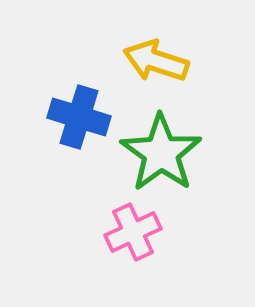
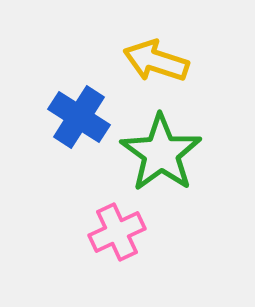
blue cross: rotated 16 degrees clockwise
pink cross: moved 16 px left
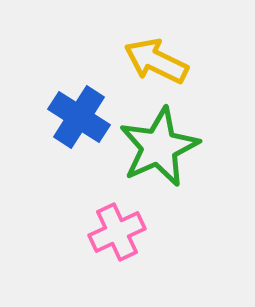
yellow arrow: rotated 8 degrees clockwise
green star: moved 2 px left, 6 px up; rotated 12 degrees clockwise
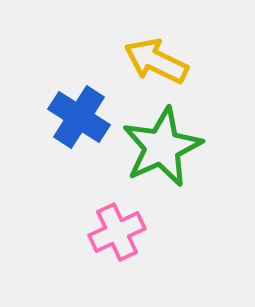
green star: moved 3 px right
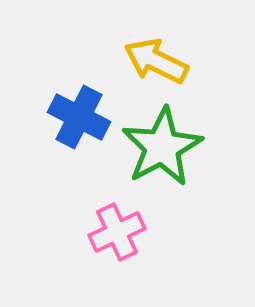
blue cross: rotated 6 degrees counterclockwise
green star: rotated 4 degrees counterclockwise
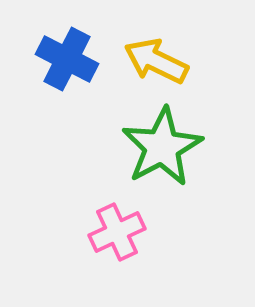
blue cross: moved 12 px left, 58 px up
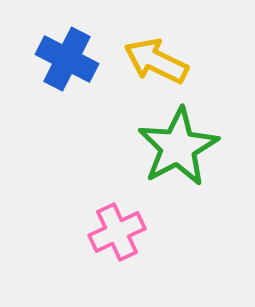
green star: moved 16 px right
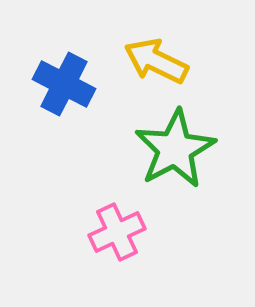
blue cross: moved 3 px left, 25 px down
green star: moved 3 px left, 2 px down
